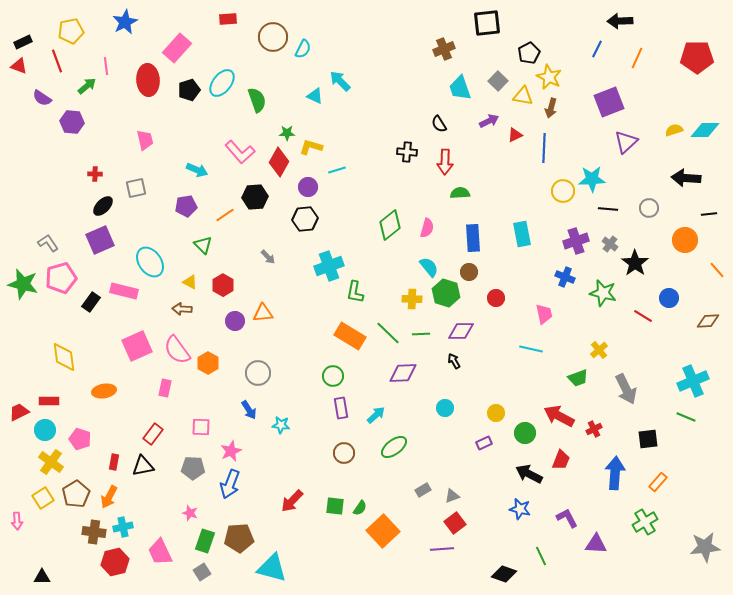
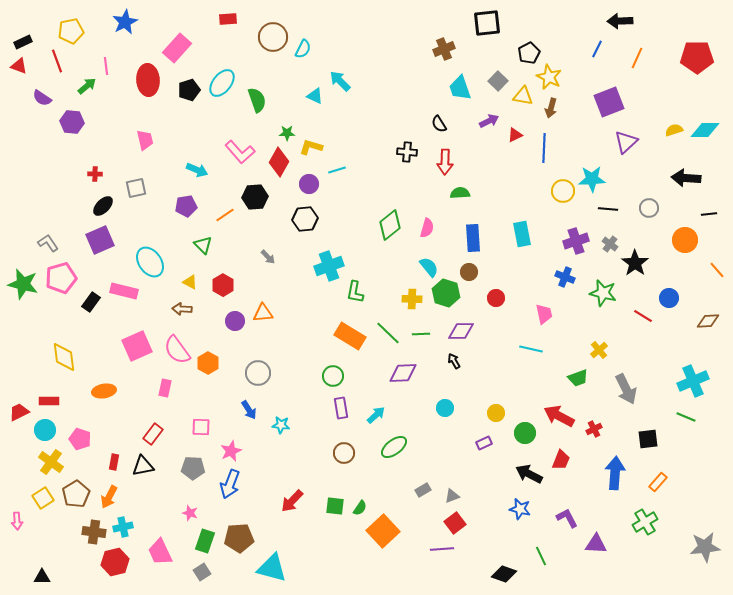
purple circle at (308, 187): moved 1 px right, 3 px up
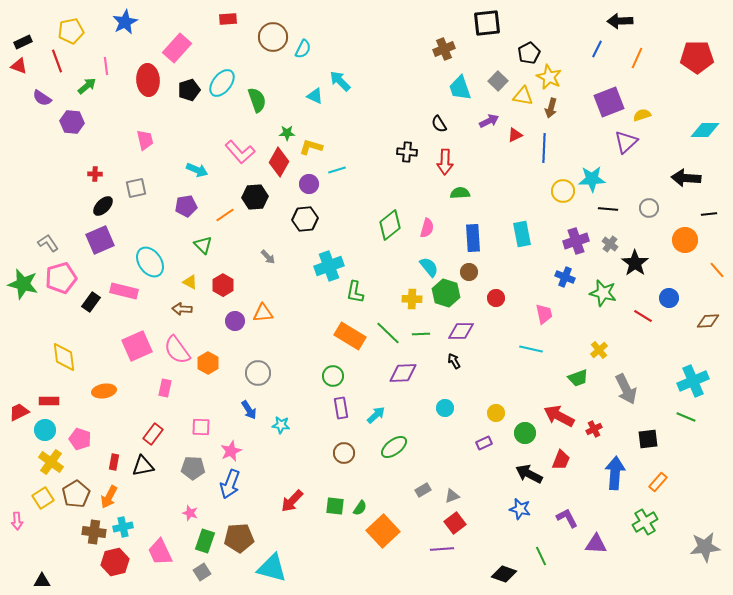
yellow semicircle at (674, 130): moved 32 px left, 15 px up
black triangle at (42, 577): moved 4 px down
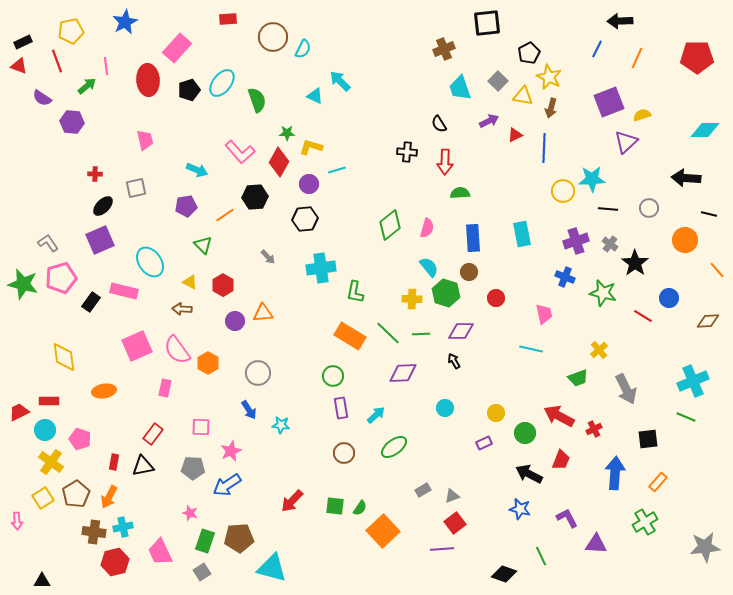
black line at (709, 214): rotated 21 degrees clockwise
cyan cross at (329, 266): moved 8 px left, 2 px down; rotated 12 degrees clockwise
blue arrow at (230, 484): moved 3 px left, 1 px down; rotated 36 degrees clockwise
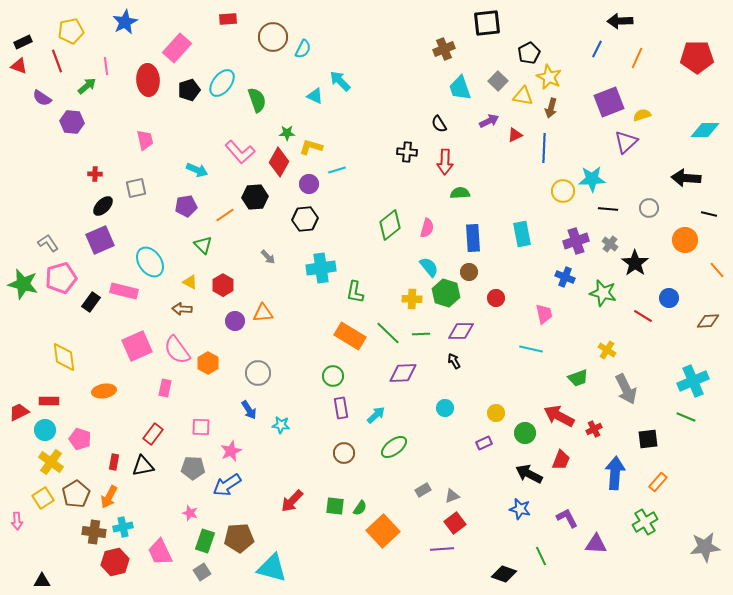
yellow cross at (599, 350): moved 8 px right; rotated 18 degrees counterclockwise
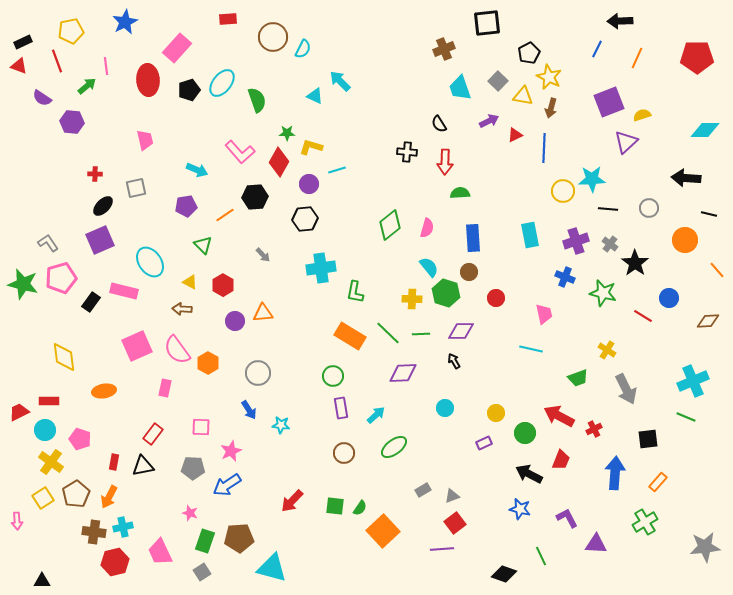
cyan rectangle at (522, 234): moved 8 px right, 1 px down
gray arrow at (268, 257): moved 5 px left, 2 px up
